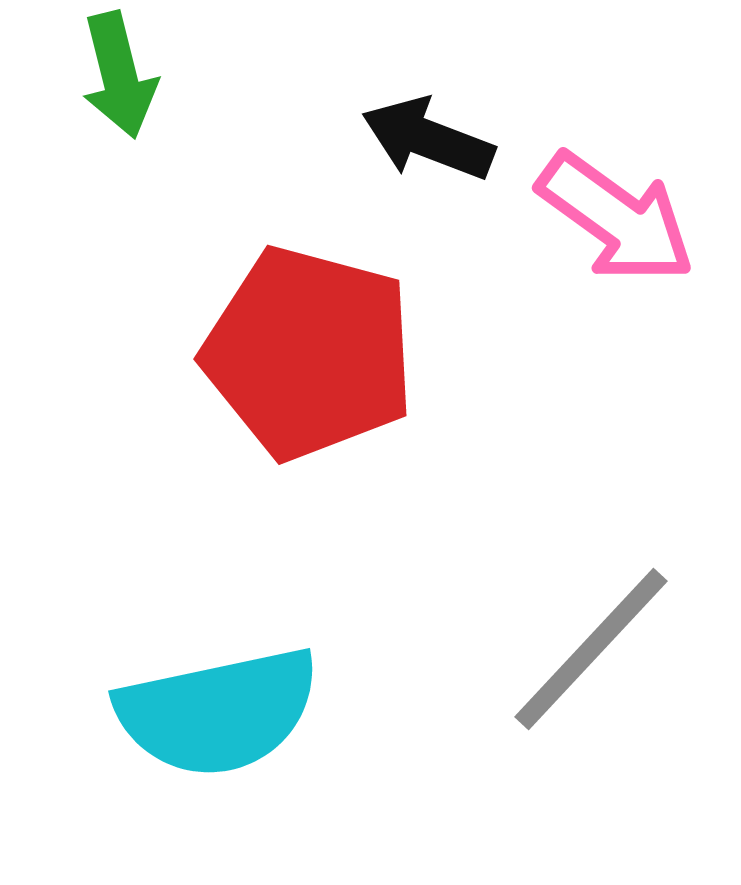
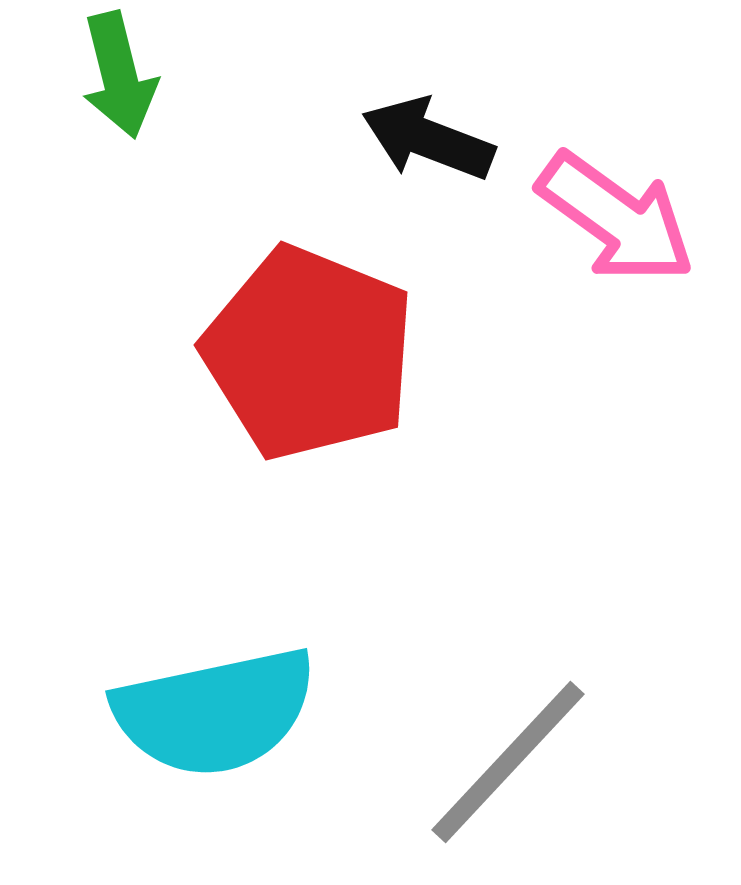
red pentagon: rotated 7 degrees clockwise
gray line: moved 83 px left, 113 px down
cyan semicircle: moved 3 px left
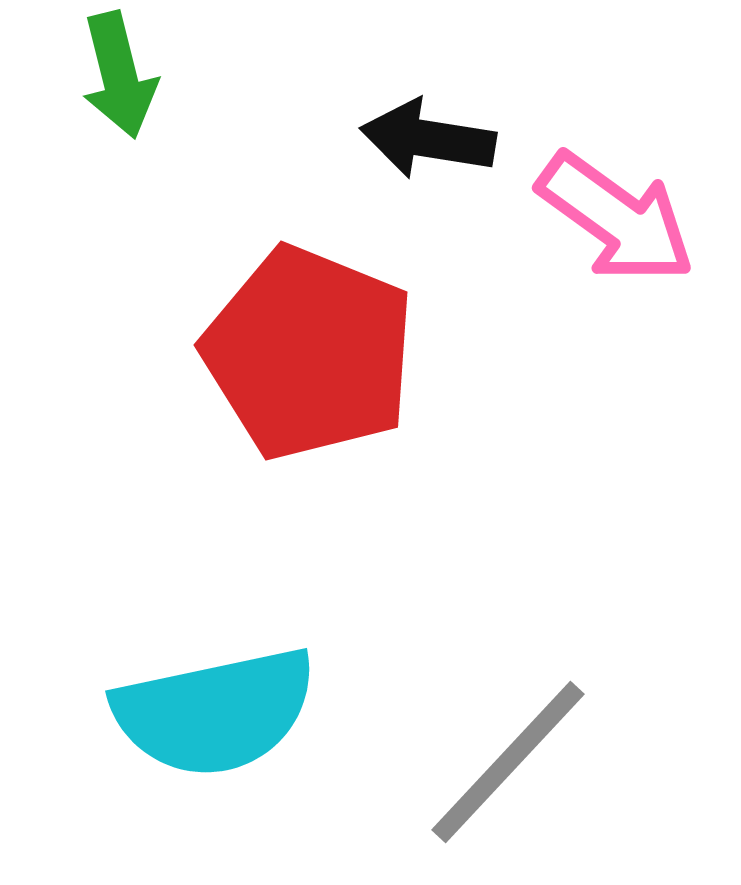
black arrow: rotated 12 degrees counterclockwise
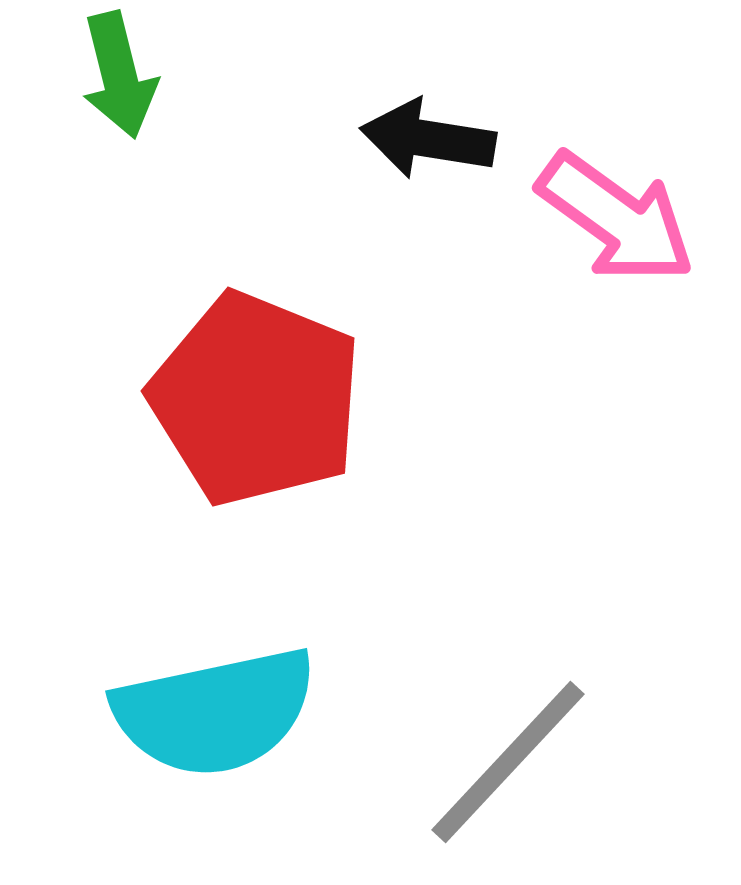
red pentagon: moved 53 px left, 46 px down
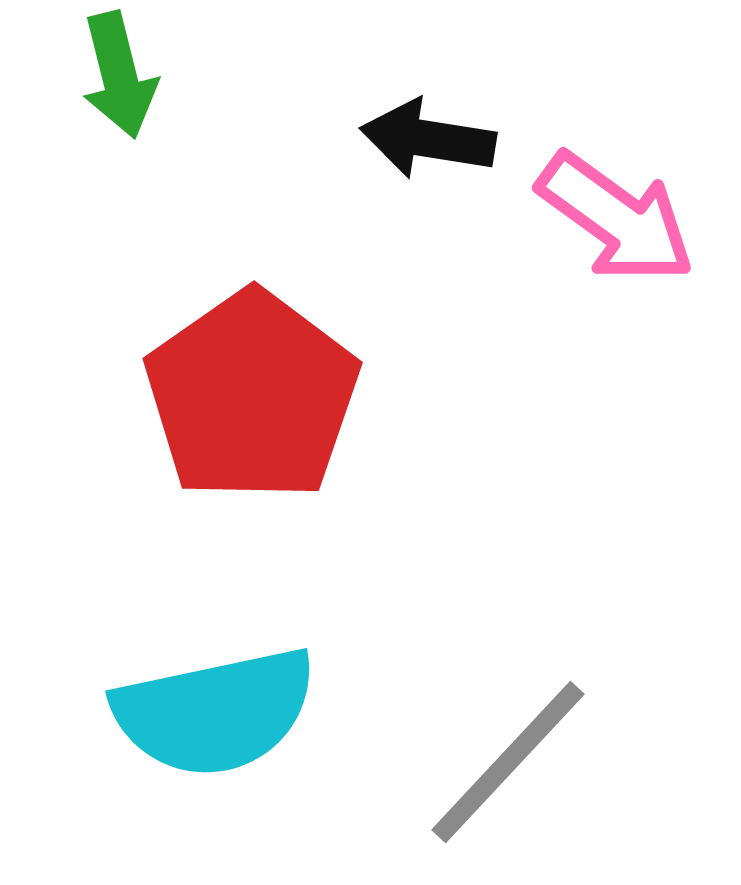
red pentagon: moved 4 px left, 3 px up; rotated 15 degrees clockwise
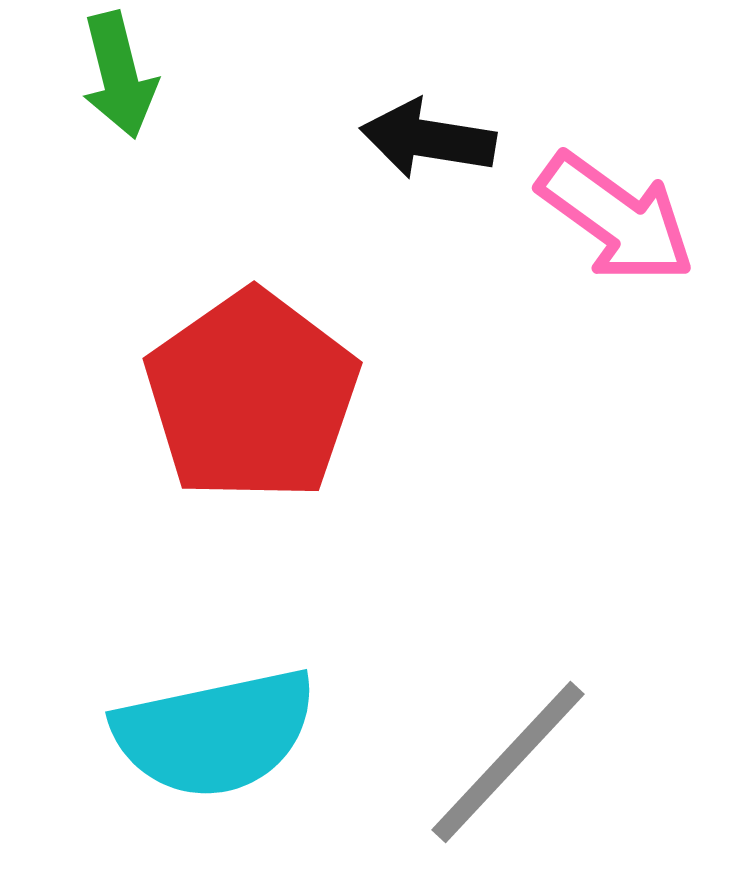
cyan semicircle: moved 21 px down
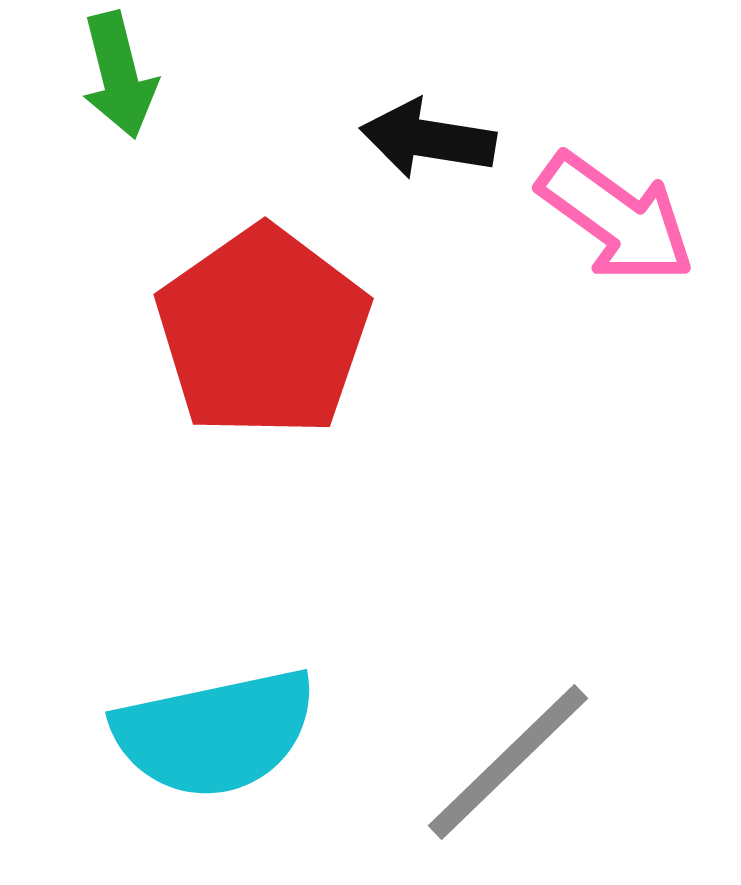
red pentagon: moved 11 px right, 64 px up
gray line: rotated 3 degrees clockwise
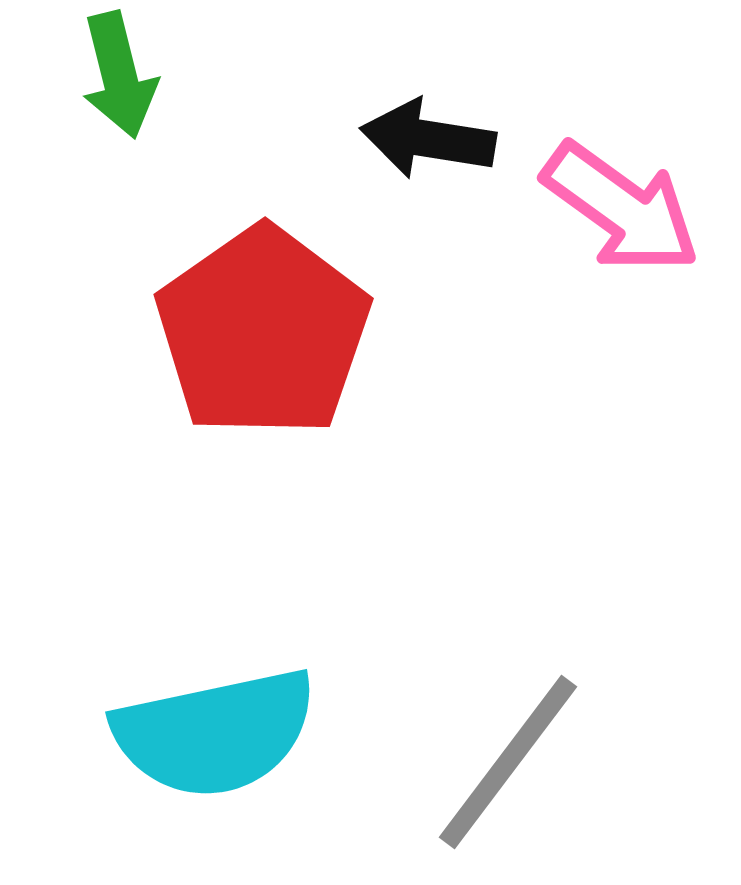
pink arrow: moved 5 px right, 10 px up
gray line: rotated 9 degrees counterclockwise
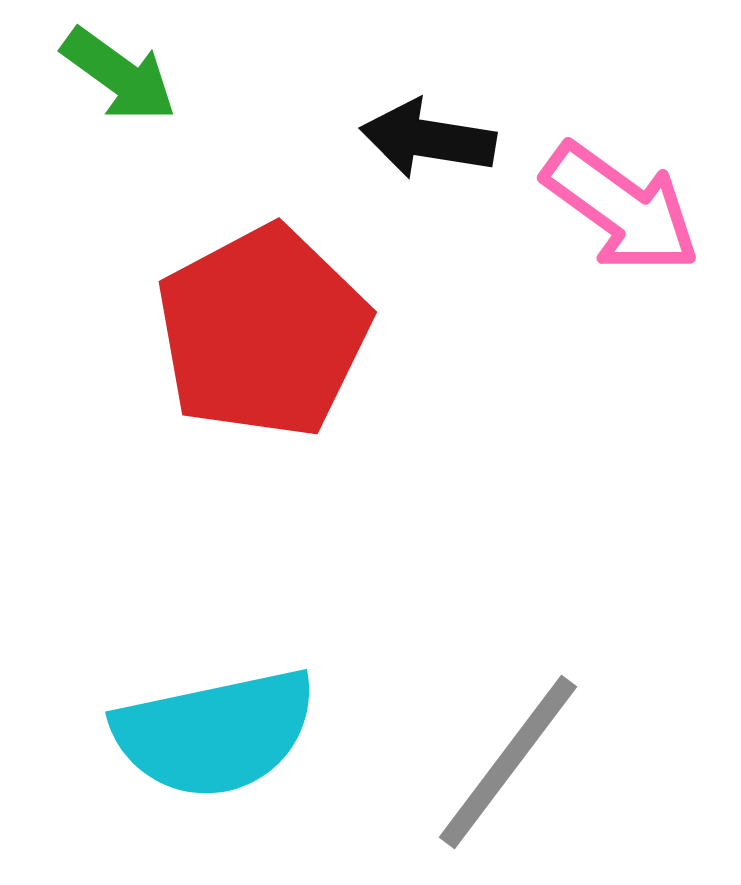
green arrow: rotated 40 degrees counterclockwise
red pentagon: rotated 7 degrees clockwise
